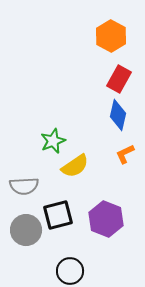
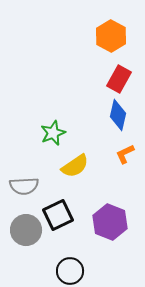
green star: moved 8 px up
black square: rotated 12 degrees counterclockwise
purple hexagon: moved 4 px right, 3 px down
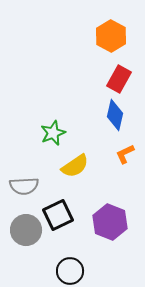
blue diamond: moved 3 px left
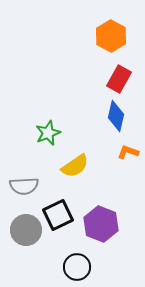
blue diamond: moved 1 px right, 1 px down
green star: moved 5 px left
orange L-shape: moved 3 px right, 2 px up; rotated 45 degrees clockwise
purple hexagon: moved 9 px left, 2 px down
black circle: moved 7 px right, 4 px up
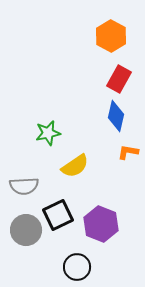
green star: rotated 10 degrees clockwise
orange L-shape: rotated 10 degrees counterclockwise
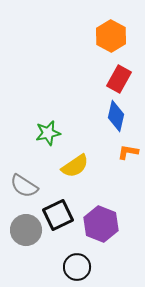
gray semicircle: rotated 36 degrees clockwise
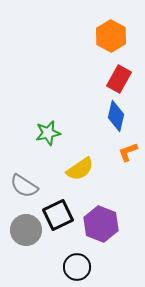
orange L-shape: rotated 30 degrees counterclockwise
yellow semicircle: moved 5 px right, 3 px down
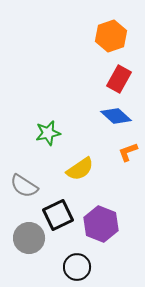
orange hexagon: rotated 12 degrees clockwise
blue diamond: rotated 60 degrees counterclockwise
gray circle: moved 3 px right, 8 px down
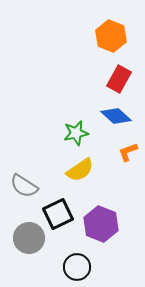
orange hexagon: rotated 20 degrees counterclockwise
green star: moved 28 px right
yellow semicircle: moved 1 px down
black square: moved 1 px up
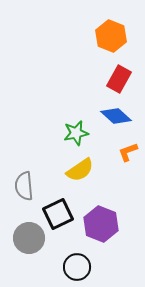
gray semicircle: rotated 52 degrees clockwise
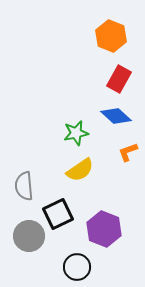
purple hexagon: moved 3 px right, 5 px down
gray circle: moved 2 px up
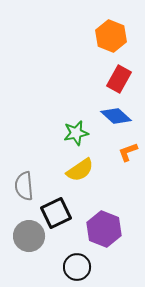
black square: moved 2 px left, 1 px up
